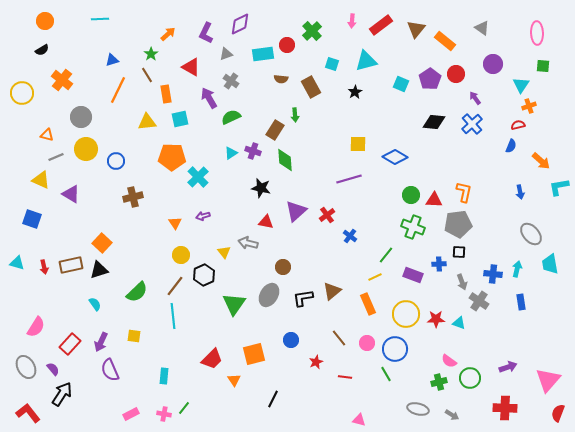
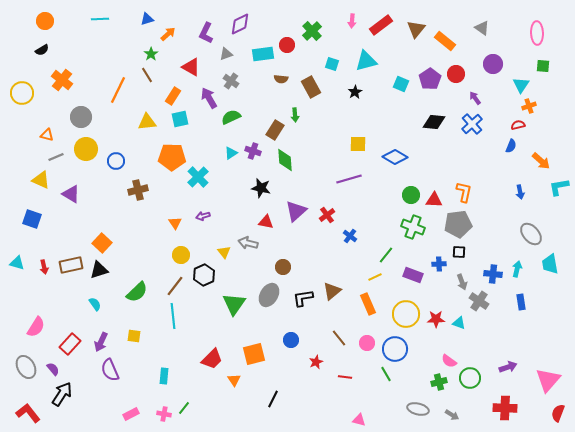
blue triangle at (112, 60): moved 35 px right, 41 px up
orange rectangle at (166, 94): moved 7 px right, 2 px down; rotated 42 degrees clockwise
brown cross at (133, 197): moved 5 px right, 7 px up
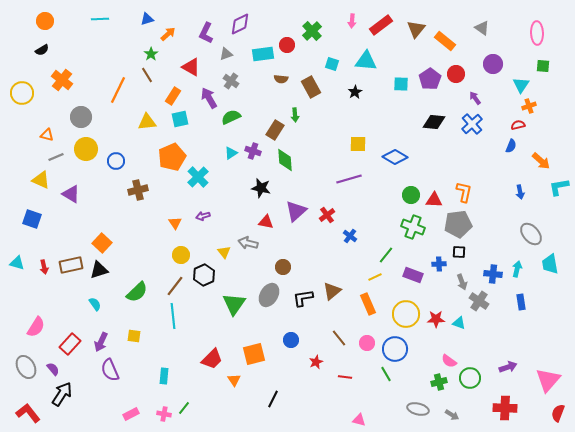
cyan triangle at (366, 61): rotated 20 degrees clockwise
cyan square at (401, 84): rotated 21 degrees counterclockwise
orange pentagon at (172, 157): rotated 24 degrees counterclockwise
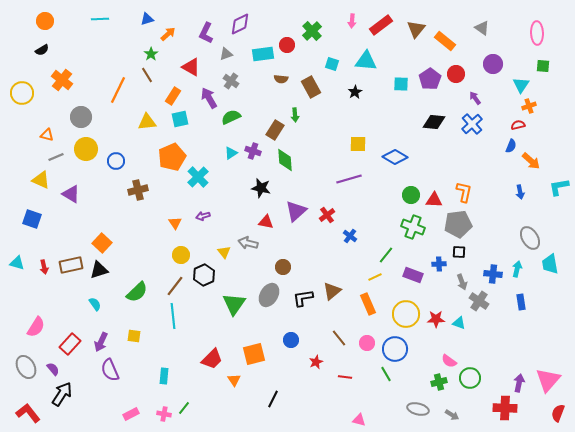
orange arrow at (541, 161): moved 10 px left
gray ellipse at (531, 234): moved 1 px left, 4 px down; rotated 10 degrees clockwise
purple arrow at (508, 367): moved 11 px right, 16 px down; rotated 60 degrees counterclockwise
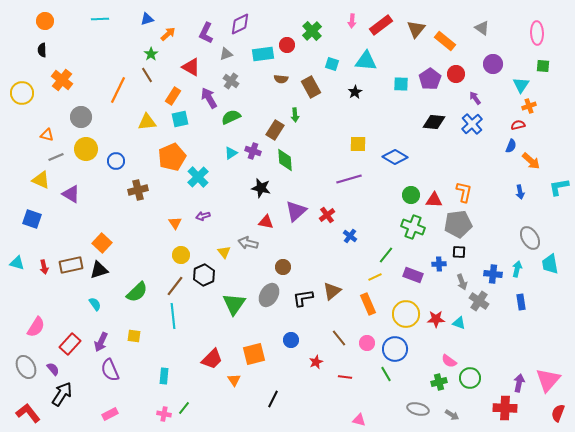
black semicircle at (42, 50): rotated 120 degrees clockwise
pink rectangle at (131, 414): moved 21 px left
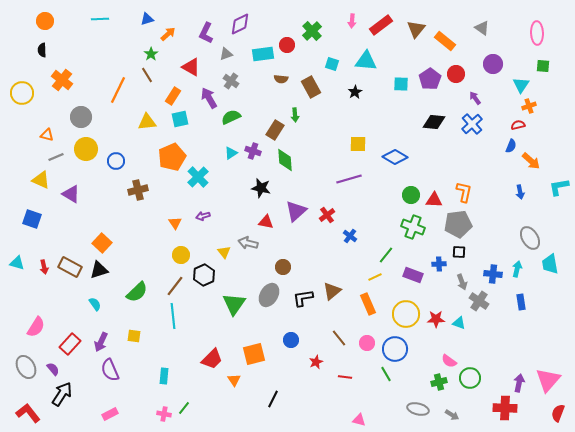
brown rectangle at (71, 265): moved 1 px left, 2 px down; rotated 40 degrees clockwise
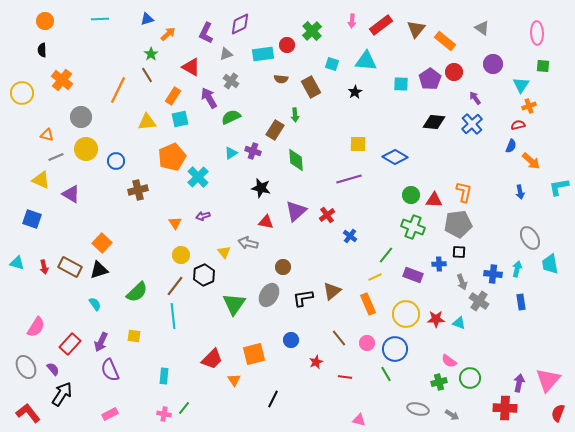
red circle at (456, 74): moved 2 px left, 2 px up
green diamond at (285, 160): moved 11 px right
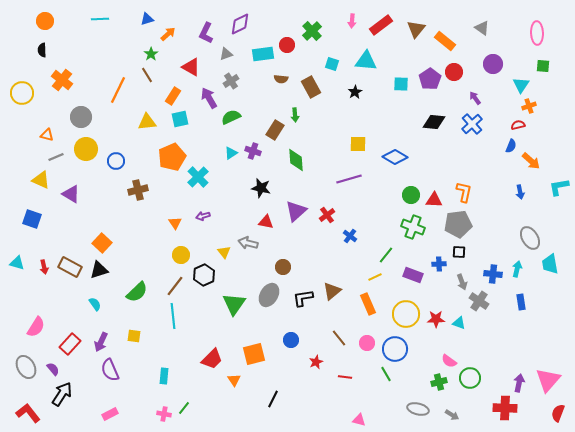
gray cross at (231, 81): rotated 21 degrees clockwise
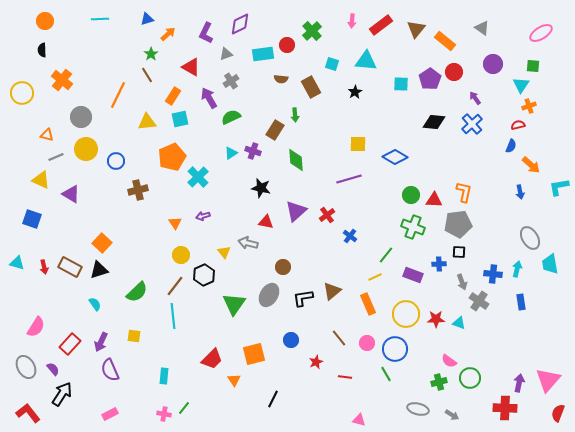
pink ellipse at (537, 33): moved 4 px right; rotated 60 degrees clockwise
green square at (543, 66): moved 10 px left
orange line at (118, 90): moved 5 px down
orange arrow at (531, 161): moved 4 px down
